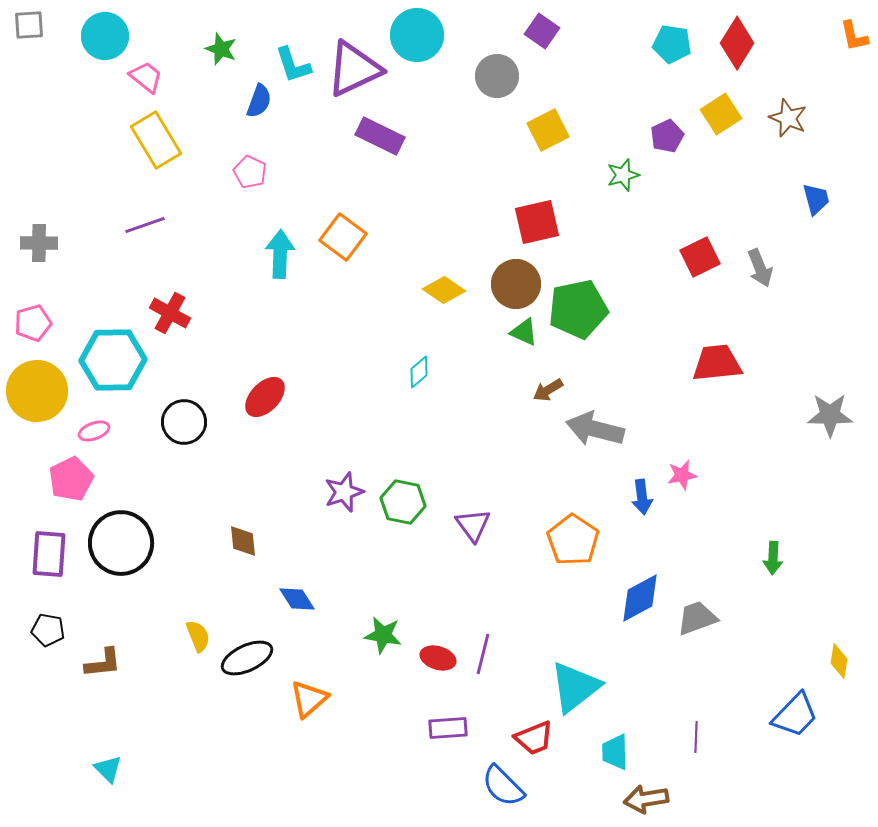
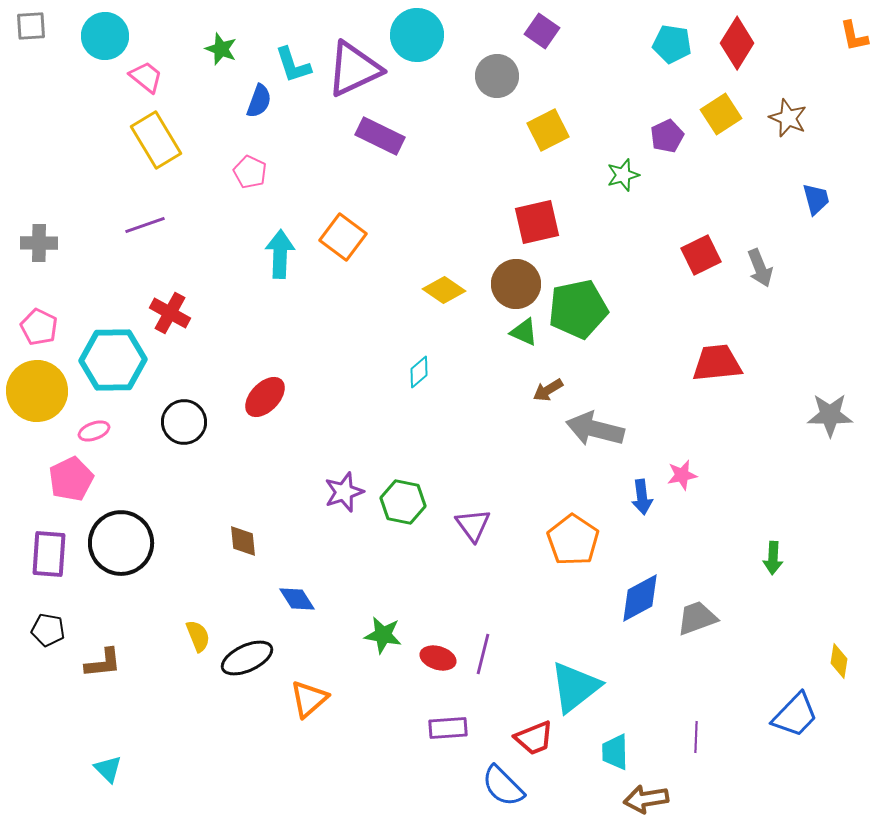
gray square at (29, 25): moved 2 px right, 1 px down
red square at (700, 257): moved 1 px right, 2 px up
pink pentagon at (33, 323): moved 6 px right, 4 px down; rotated 30 degrees counterclockwise
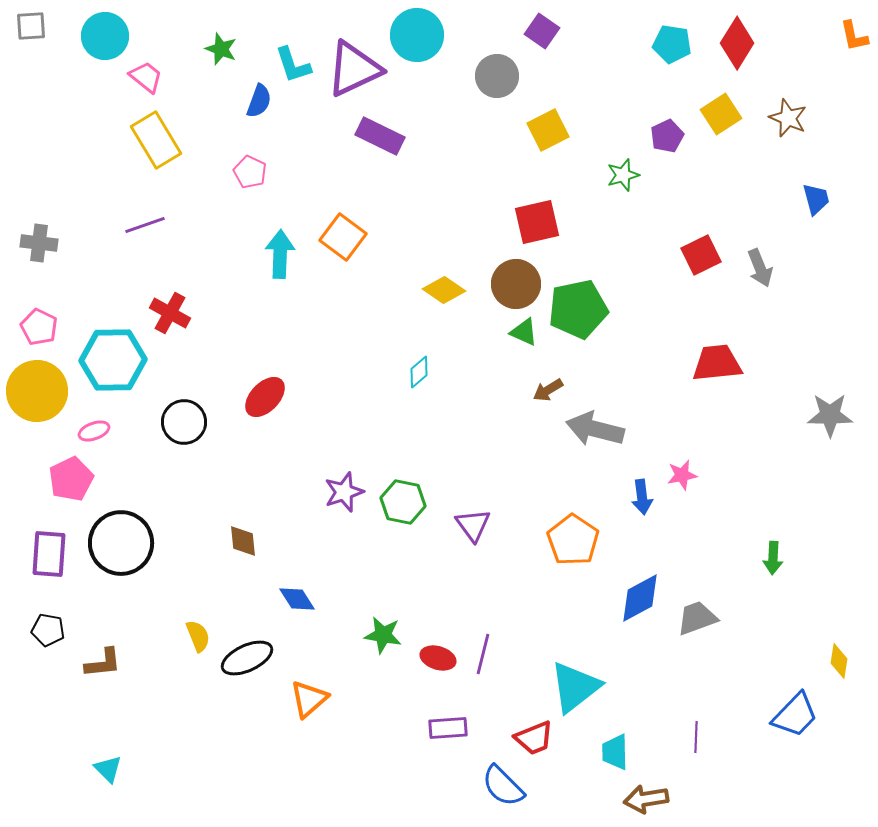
gray cross at (39, 243): rotated 6 degrees clockwise
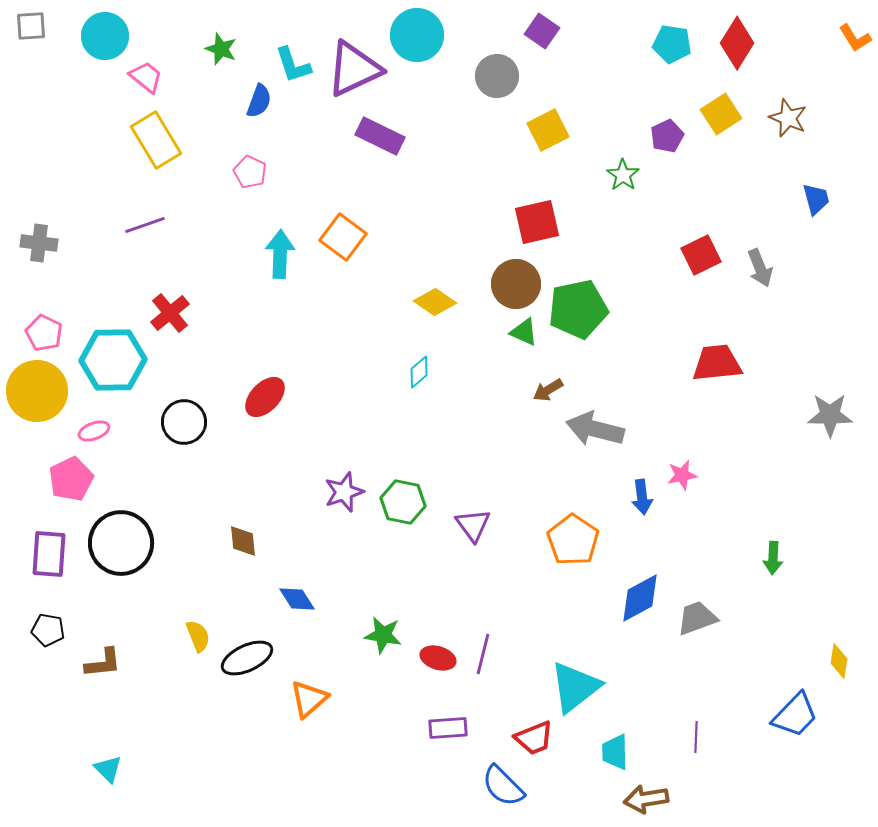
orange L-shape at (854, 36): moved 1 px right, 2 px down; rotated 20 degrees counterclockwise
green star at (623, 175): rotated 20 degrees counterclockwise
yellow diamond at (444, 290): moved 9 px left, 12 px down
red cross at (170, 313): rotated 21 degrees clockwise
pink pentagon at (39, 327): moved 5 px right, 6 px down
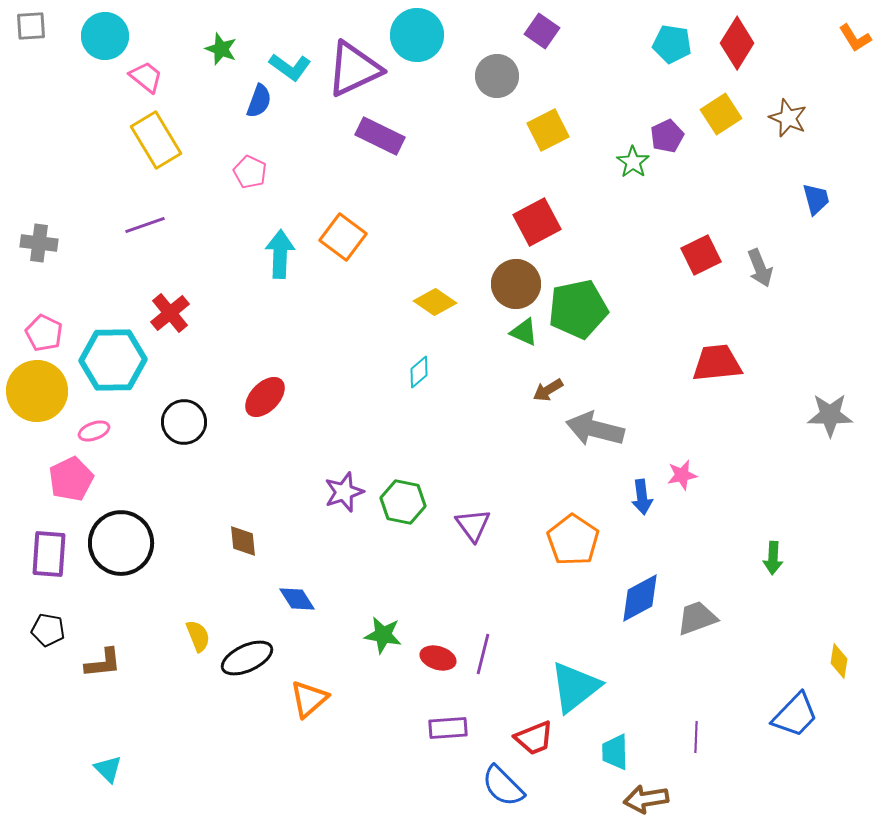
cyan L-shape at (293, 65): moved 3 px left, 2 px down; rotated 36 degrees counterclockwise
green star at (623, 175): moved 10 px right, 13 px up
red square at (537, 222): rotated 15 degrees counterclockwise
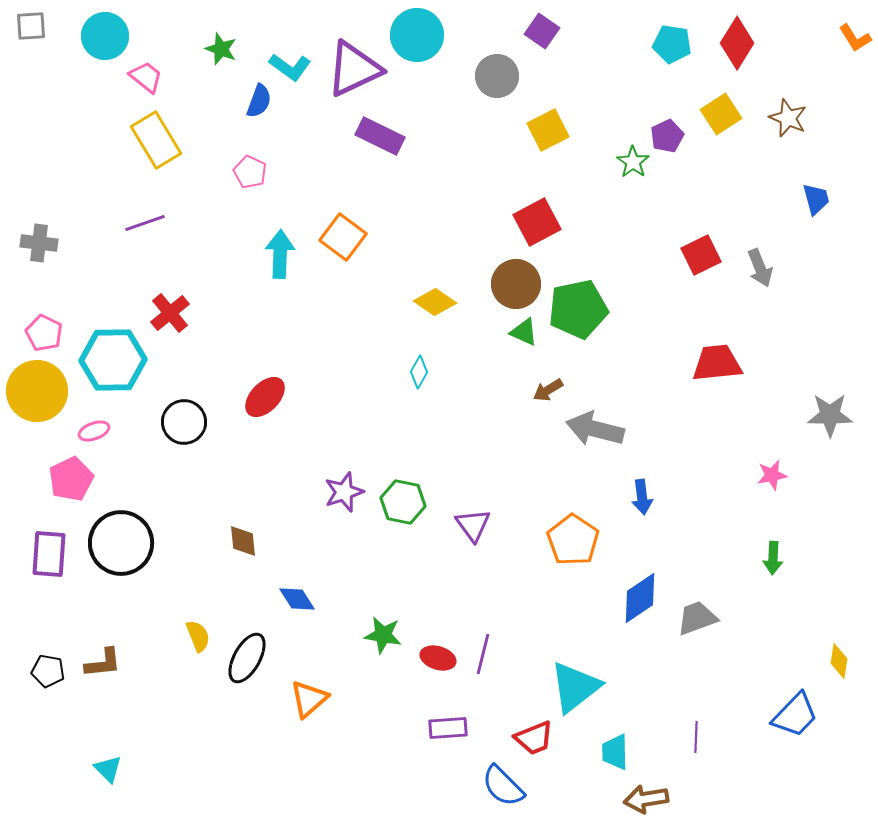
purple line at (145, 225): moved 2 px up
cyan diamond at (419, 372): rotated 20 degrees counterclockwise
pink star at (682, 475): moved 90 px right
blue diamond at (640, 598): rotated 6 degrees counterclockwise
black pentagon at (48, 630): moved 41 px down
black ellipse at (247, 658): rotated 36 degrees counterclockwise
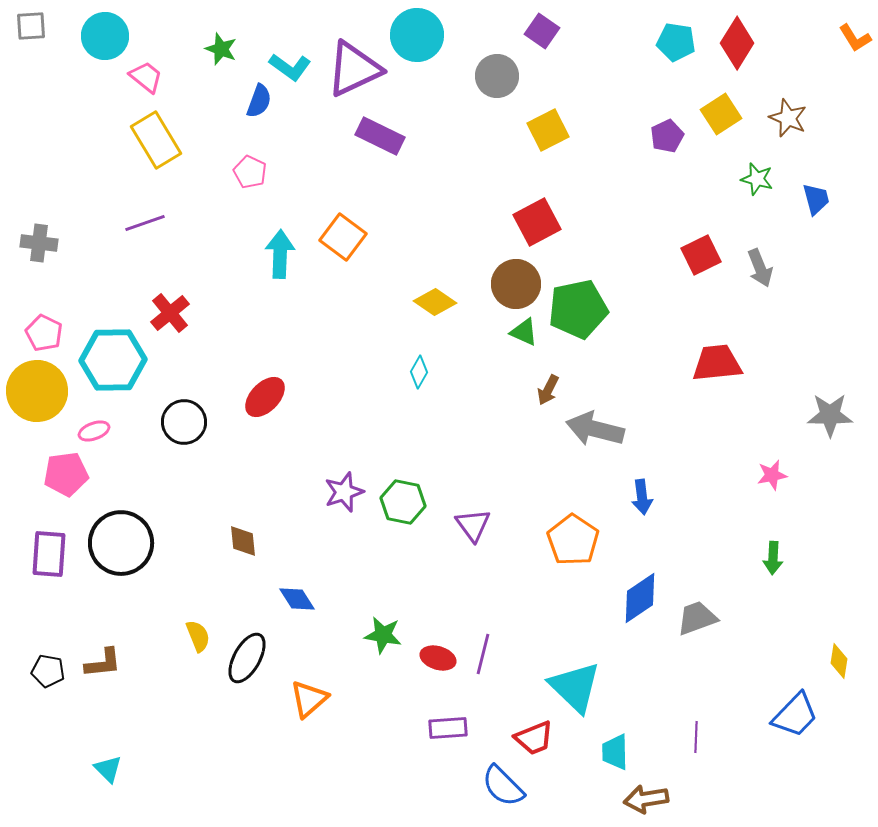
cyan pentagon at (672, 44): moved 4 px right, 2 px up
green star at (633, 162): moved 124 px right, 17 px down; rotated 20 degrees counterclockwise
brown arrow at (548, 390): rotated 32 degrees counterclockwise
pink pentagon at (71, 479): moved 5 px left, 5 px up; rotated 18 degrees clockwise
cyan triangle at (575, 687): rotated 38 degrees counterclockwise
